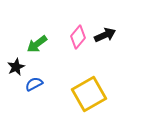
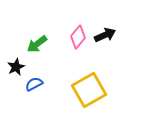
yellow square: moved 4 px up
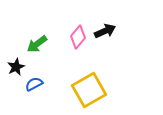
black arrow: moved 4 px up
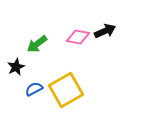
pink diamond: rotated 60 degrees clockwise
blue semicircle: moved 5 px down
yellow square: moved 23 px left
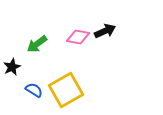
black star: moved 4 px left
blue semicircle: moved 1 px down; rotated 60 degrees clockwise
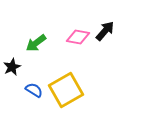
black arrow: rotated 25 degrees counterclockwise
green arrow: moved 1 px left, 1 px up
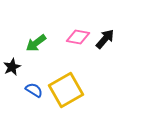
black arrow: moved 8 px down
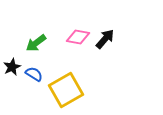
blue semicircle: moved 16 px up
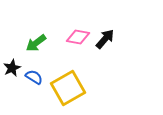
black star: moved 1 px down
blue semicircle: moved 3 px down
yellow square: moved 2 px right, 2 px up
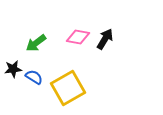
black arrow: rotated 10 degrees counterclockwise
black star: moved 1 px right, 1 px down; rotated 18 degrees clockwise
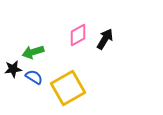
pink diamond: moved 2 px up; rotated 40 degrees counterclockwise
green arrow: moved 3 px left, 9 px down; rotated 20 degrees clockwise
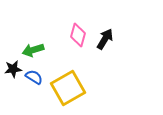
pink diamond: rotated 45 degrees counterclockwise
green arrow: moved 2 px up
